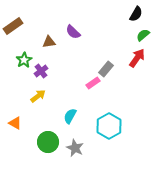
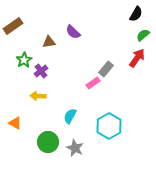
yellow arrow: rotated 140 degrees counterclockwise
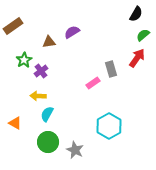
purple semicircle: moved 1 px left; rotated 105 degrees clockwise
gray rectangle: moved 5 px right; rotated 56 degrees counterclockwise
cyan semicircle: moved 23 px left, 2 px up
gray star: moved 2 px down
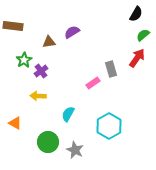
brown rectangle: rotated 42 degrees clockwise
cyan semicircle: moved 21 px right
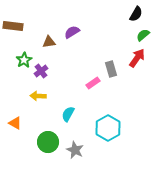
cyan hexagon: moved 1 px left, 2 px down
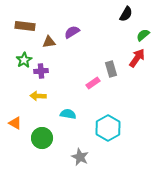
black semicircle: moved 10 px left
brown rectangle: moved 12 px right
purple cross: rotated 32 degrees clockwise
cyan semicircle: rotated 70 degrees clockwise
green circle: moved 6 px left, 4 px up
gray star: moved 5 px right, 7 px down
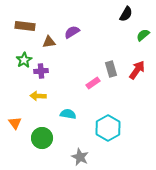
red arrow: moved 12 px down
orange triangle: rotated 24 degrees clockwise
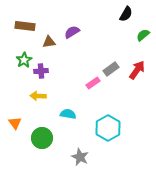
gray rectangle: rotated 70 degrees clockwise
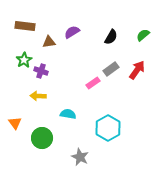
black semicircle: moved 15 px left, 23 px down
purple cross: rotated 24 degrees clockwise
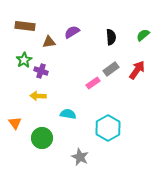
black semicircle: rotated 35 degrees counterclockwise
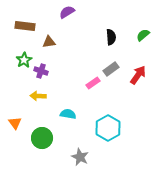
purple semicircle: moved 5 px left, 20 px up
red arrow: moved 1 px right, 5 px down
